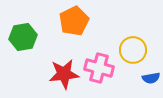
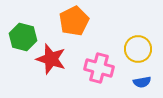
green hexagon: rotated 24 degrees clockwise
yellow circle: moved 5 px right, 1 px up
red star: moved 13 px left, 15 px up; rotated 24 degrees clockwise
blue semicircle: moved 9 px left, 4 px down
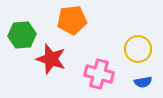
orange pentagon: moved 2 px left, 1 px up; rotated 20 degrees clockwise
green hexagon: moved 1 px left, 2 px up; rotated 20 degrees counterclockwise
pink cross: moved 6 px down
blue semicircle: moved 1 px right
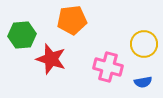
yellow circle: moved 6 px right, 5 px up
pink cross: moved 9 px right, 7 px up
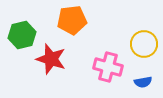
green hexagon: rotated 8 degrees counterclockwise
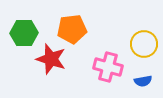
orange pentagon: moved 9 px down
green hexagon: moved 2 px right, 2 px up; rotated 12 degrees clockwise
blue semicircle: moved 1 px up
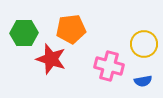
orange pentagon: moved 1 px left
pink cross: moved 1 px right, 1 px up
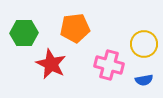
orange pentagon: moved 4 px right, 1 px up
red star: moved 5 px down; rotated 8 degrees clockwise
pink cross: moved 1 px up
blue semicircle: moved 1 px right, 1 px up
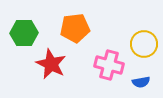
blue semicircle: moved 3 px left, 2 px down
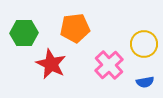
pink cross: rotated 32 degrees clockwise
blue semicircle: moved 4 px right
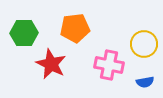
pink cross: rotated 36 degrees counterclockwise
